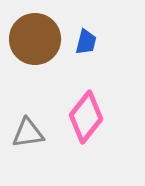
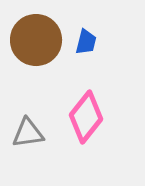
brown circle: moved 1 px right, 1 px down
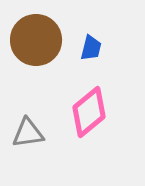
blue trapezoid: moved 5 px right, 6 px down
pink diamond: moved 3 px right, 5 px up; rotated 12 degrees clockwise
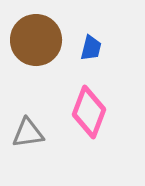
pink diamond: rotated 30 degrees counterclockwise
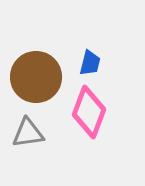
brown circle: moved 37 px down
blue trapezoid: moved 1 px left, 15 px down
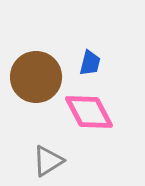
pink diamond: rotated 48 degrees counterclockwise
gray triangle: moved 20 px right, 28 px down; rotated 24 degrees counterclockwise
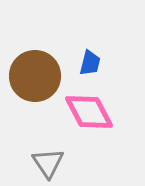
brown circle: moved 1 px left, 1 px up
gray triangle: moved 2 px down; rotated 32 degrees counterclockwise
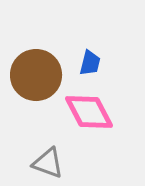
brown circle: moved 1 px right, 1 px up
gray triangle: rotated 36 degrees counterclockwise
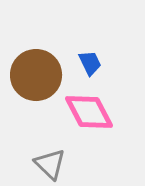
blue trapezoid: rotated 40 degrees counterclockwise
gray triangle: moved 2 px right, 1 px down; rotated 24 degrees clockwise
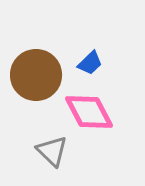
blue trapezoid: rotated 72 degrees clockwise
gray triangle: moved 2 px right, 13 px up
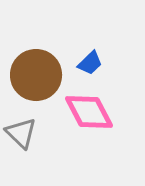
gray triangle: moved 31 px left, 18 px up
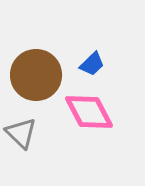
blue trapezoid: moved 2 px right, 1 px down
